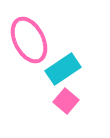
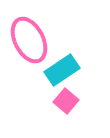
cyan rectangle: moved 1 px left, 1 px down
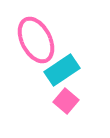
pink ellipse: moved 7 px right
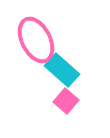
cyan rectangle: rotated 76 degrees clockwise
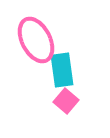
cyan rectangle: rotated 40 degrees clockwise
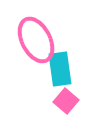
cyan rectangle: moved 2 px left, 1 px up
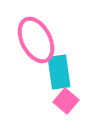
cyan rectangle: moved 1 px left, 3 px down
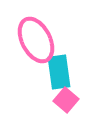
pink square: moved 1 px up
